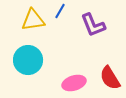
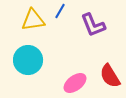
red semicircle: moved 2 px up
pink ellipse: moved 1 px right; rotated 20 degrees counterclockwise
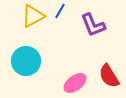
yellow triangle: moved 4 px up; rotated 20 degrees counterclockwise
cyan circle: moved 2 px left, 1 px down
red semicircle: moved 1 px left
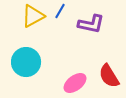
purple L-shape: moved 2 px left, 1 px up; rotated 56 degrees counterclockwise
cyan circle: moved 1 px down
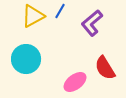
purple L-shape: moved 1 px right, 1 px up; rotated 128 degrees clockwise
cyan circle: moved 3 px up
red semicircle: moved 4 px left, 8 px up
pink ellipse: moved 1 px up
